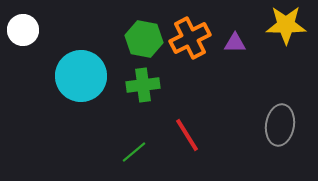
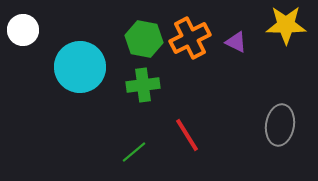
purple triangle: moved 1 px right, 1 px up; rotated 25 degrees clockwise
cyan circle: moved 1 px left, 9 px up
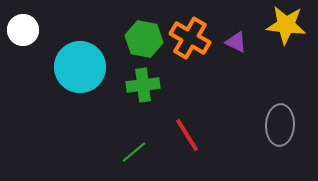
yellow star: rotated 6 degrees clockwise
orange cross: rotated 33 degrees counterclockwise
gray ellipse: rotated 6 degrees counterclockwise
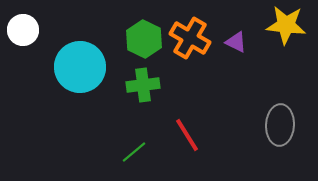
green hexagon: rotated 15 degrees clockwise
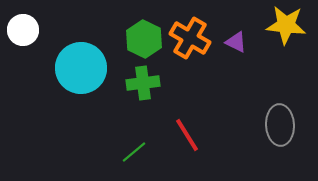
cyan circle: moved 1 px right, 1 px down
green cross: moved 2 px up
gray ellipse: rotated 6 degrees counterclockwise
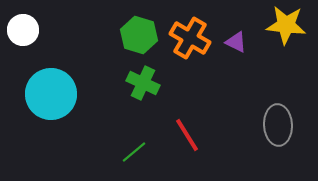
green hexagon: moved 5 px left, 4 px up; rotated 9 degrees counterclockwise
cyan circle: moved 30 px left, 26 px down
green cross: rotated 32 degrees clockwise
gray ellipse: moved 2 px left
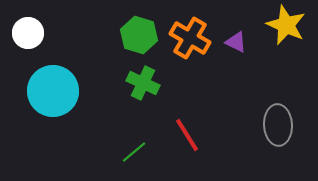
yellow star: rotated 18 degrees clockwise
white circle: moved 5 px right, 3 px down
cyan circle: moved 2 px right, 3 px up
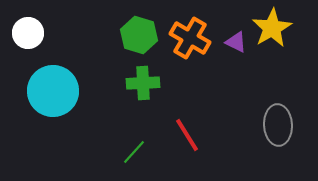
yellow star: moved 14 px left, 3 px down; rotated 18 degrees clockwise
green cross: rotated 28 degrees counterclockwise
green line: rotated 8 degrees counterclockwise
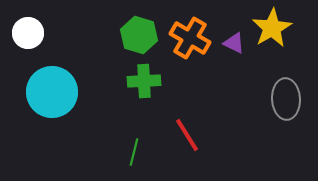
purple triangle: moved 2 px left, 1 px down
green cross: moved 1 px right, 2 px up
cyan circle: moved 1 px left, 1 px down
gray ellipse: moved 8 px right, 26 px up
green line: rotated 28 degrees counterclockwise
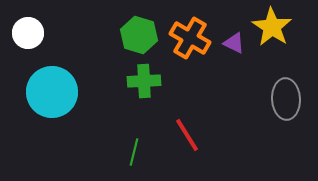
yellow star: moved 1 px up; rotated 9 degrees counterclockwise
